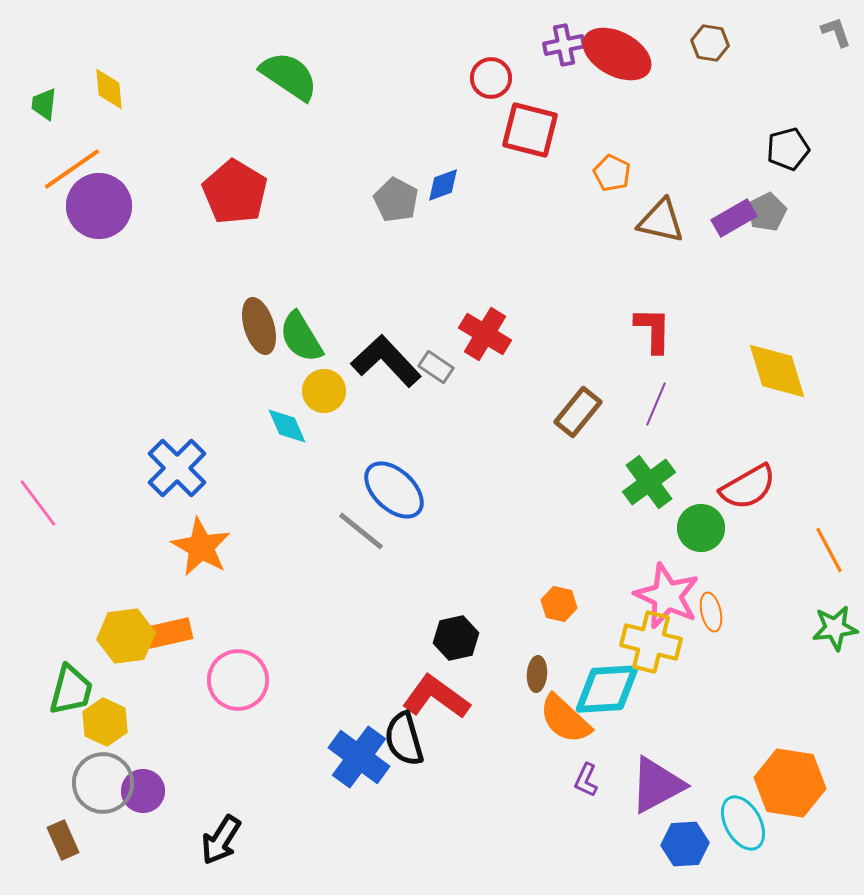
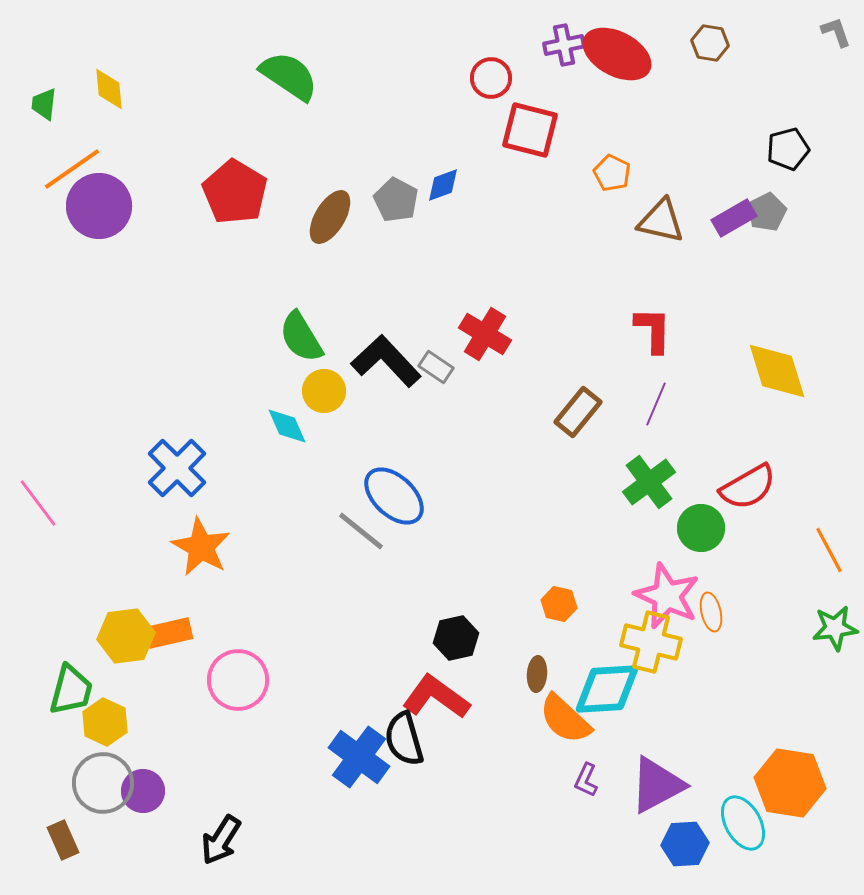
brown ellipse at (259, 326): moved 71 px right, 109 px up; rotated 48 degrees clockwise
blue ellipse at (394, 490): moved 6 px down
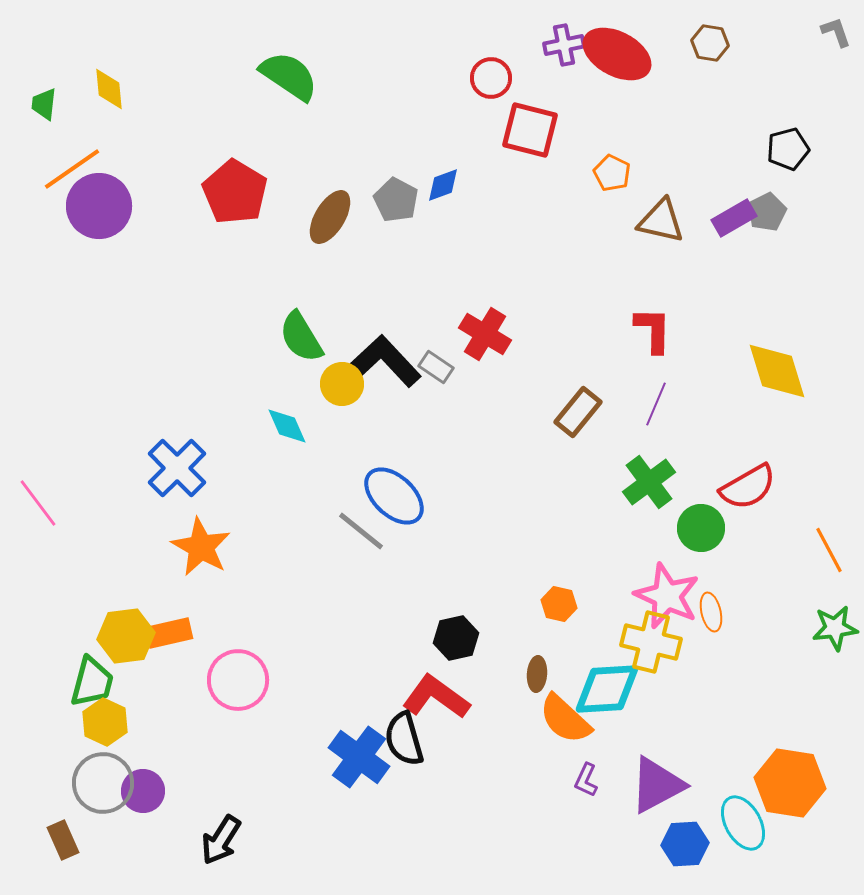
yellow circle at (324, 391): moved 18 px right, 7 px up
green trapezoid at (71, 690): moved 21 px right, 8 px up
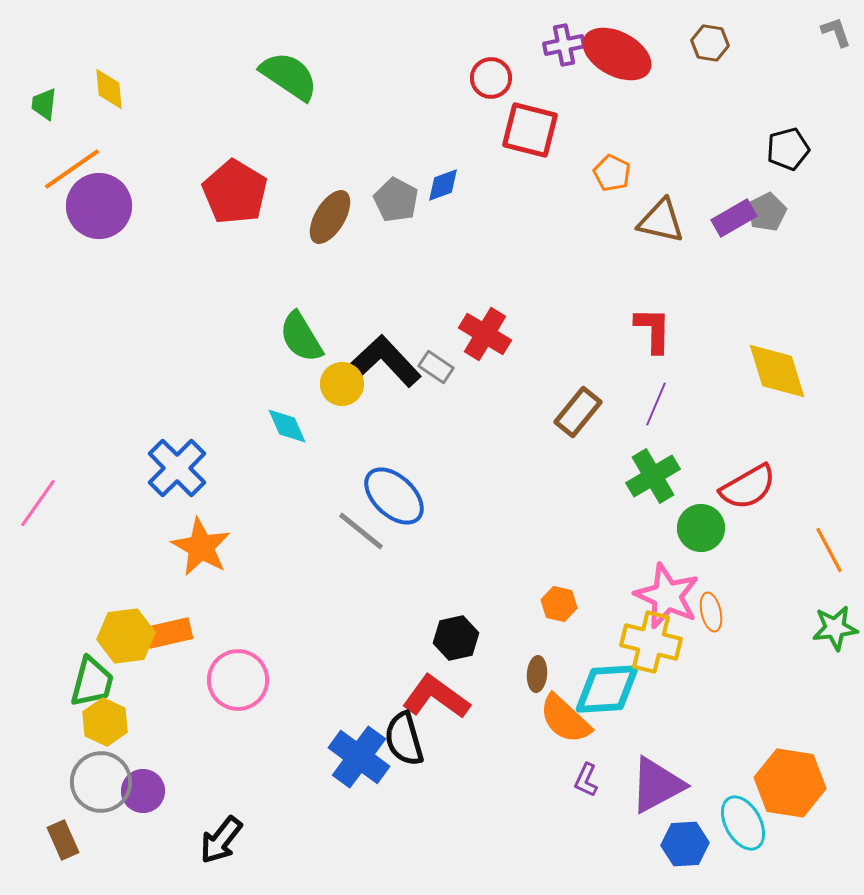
green cross at (649, 482): moved 4 px right, 6 px up; rotated 6 degrees clockwise
pink line at (38, 503): rotated 72 degrees clockwise
gray circle at (103, 783): moved 2 px left, 1 px up
black arrow at (221, 840): rotated 6 degrees clockwise
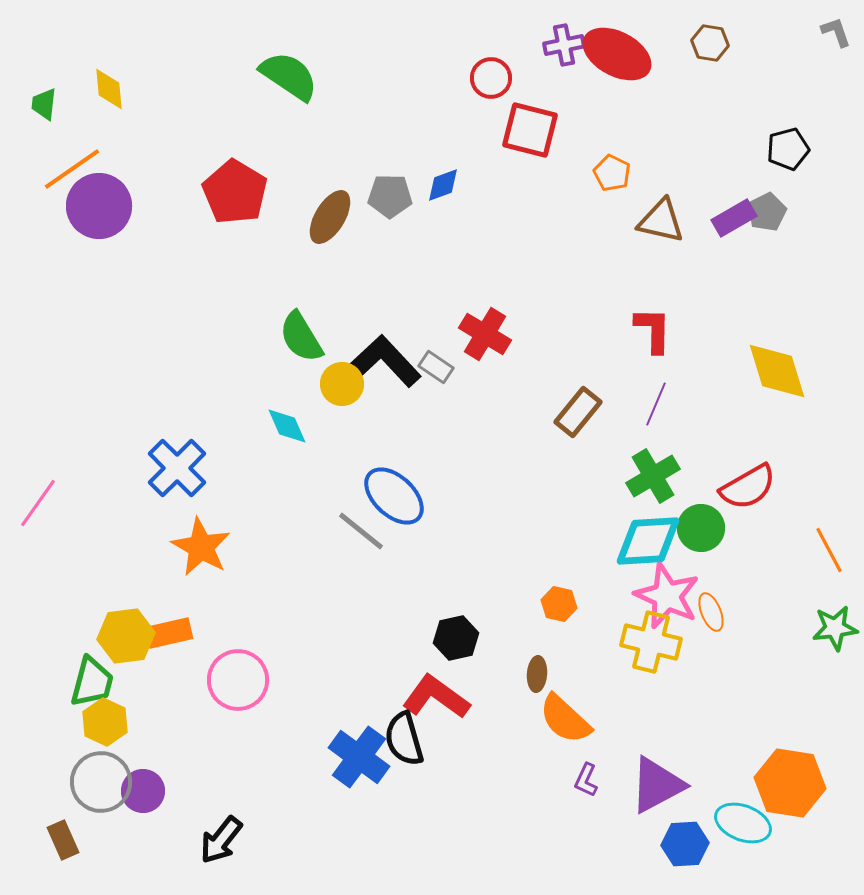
gray pentagon at (396, 200): moved 6 px left, 4 px up; rotated 27 degrees counterclockwise
orange ellipse at (711, 612): rotated 9 degrees counterclockwise
cyan diamond at (607, 689): moved 41 px right, 148 px up
cyan ellipse at (743, 823): rotated 40 degrees counterclockwise
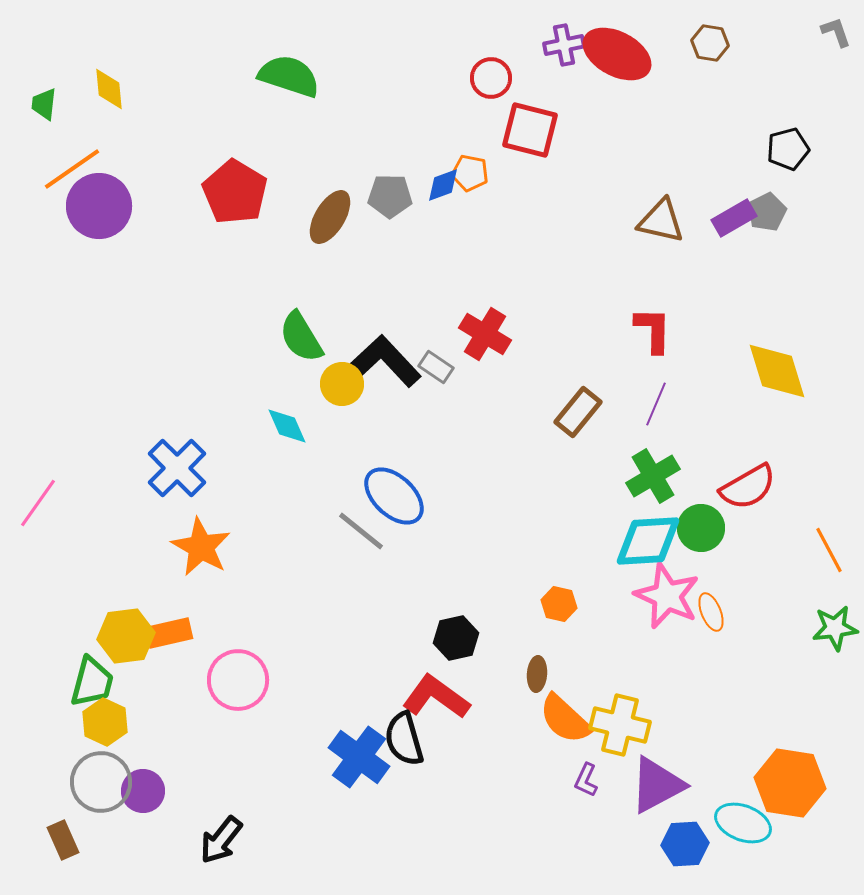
green semicircle at (289, 76): rotated 16 degrees counterclockwise
orange pentagon at (612, 173): moved 142 px left; rotated 15 degrees counterclockwise
yellow cross at (651, 642): moved 31 px left, 83 px down
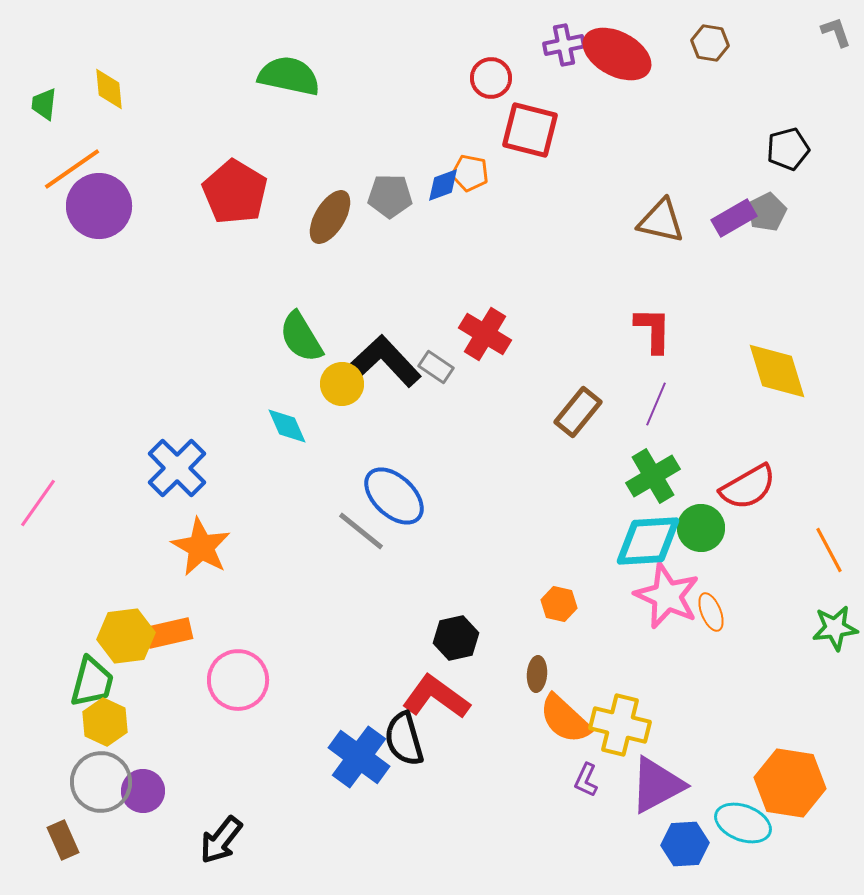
green semicircle at (289, 76): rotated 6 degrees counterclockwise
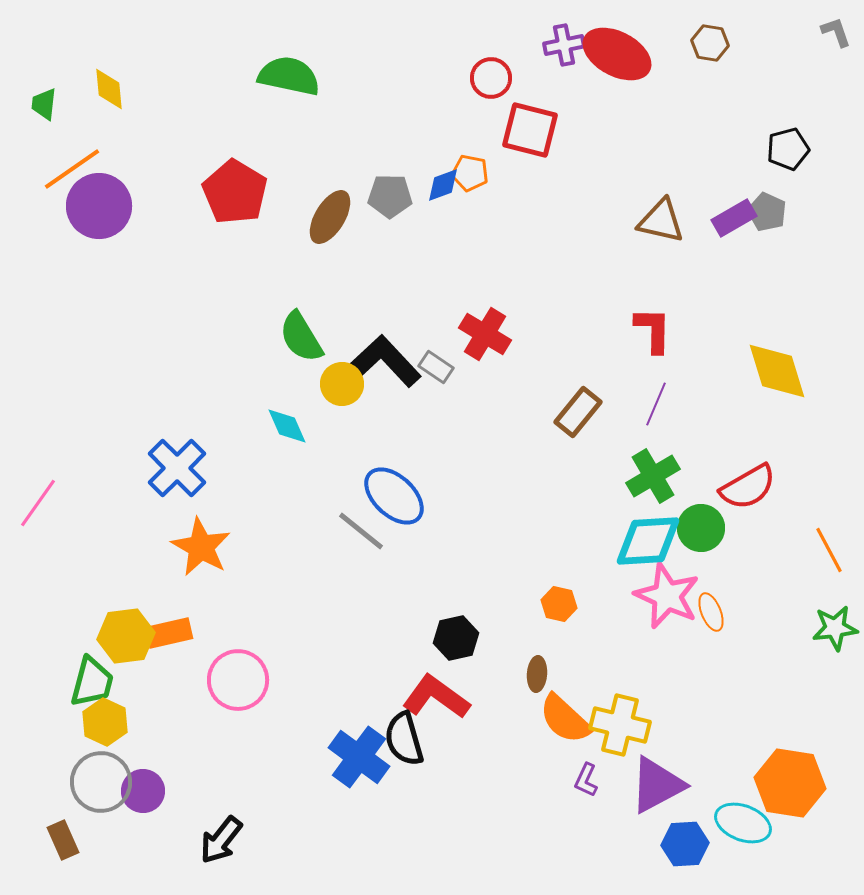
gray pentagon at (767, 212): rotated 21 degrees counterclockwise
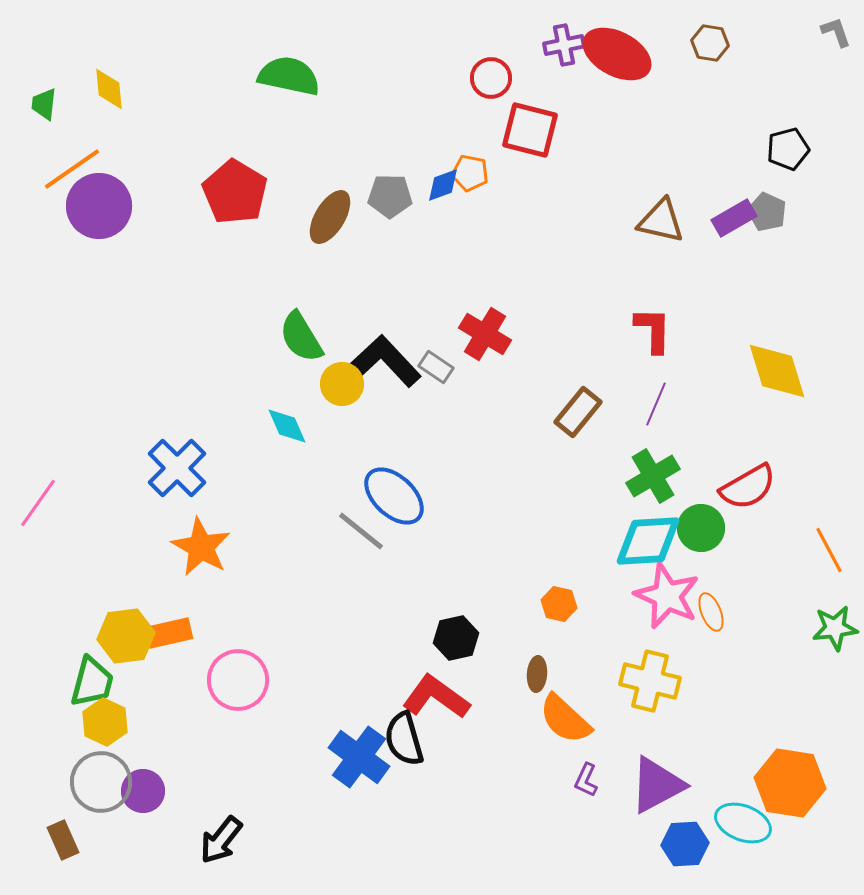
yellow cross at (620, 725): moved 30 px right, 44 px up
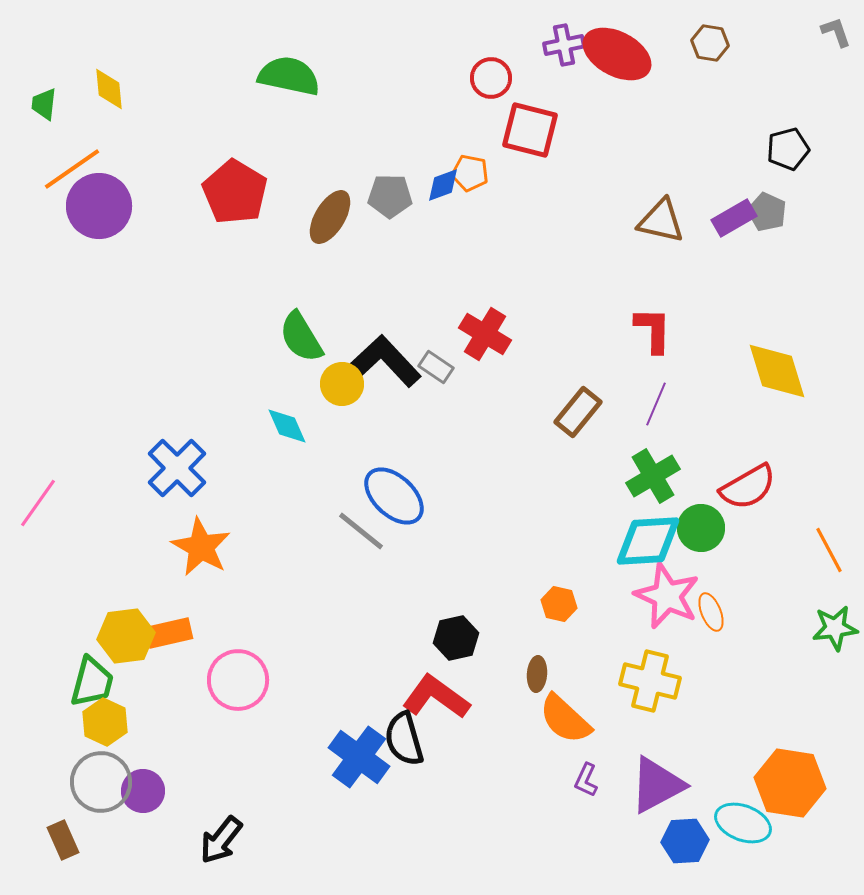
blue hexagon at (685, 844): moved 3 px up
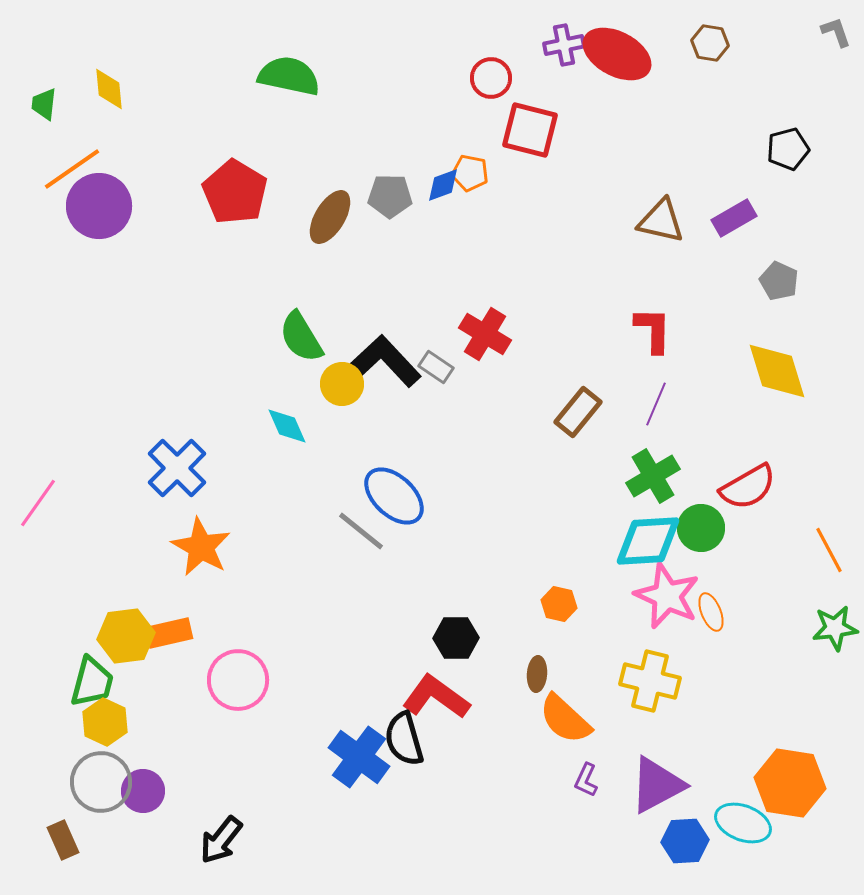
gray pentagon at (767, 212): moved 12 px right, 69 px down
black hexagon at (456, 638): rotated 12 degrees clockwise
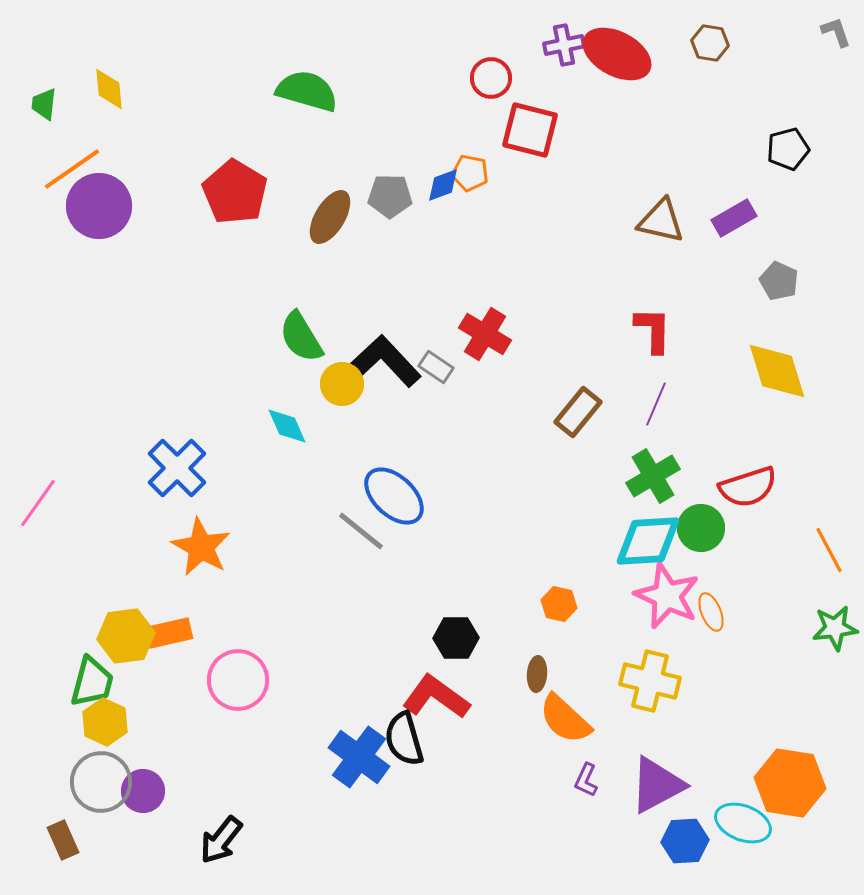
green semicircle at (289, 76): moved 18 px right, 15 px down; rotated 4 degrees clockwise
red semicircle at (748, 487): rotated 12 degrees clockwise
